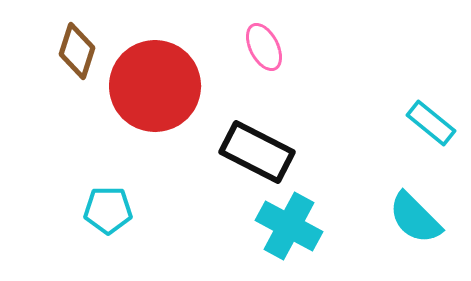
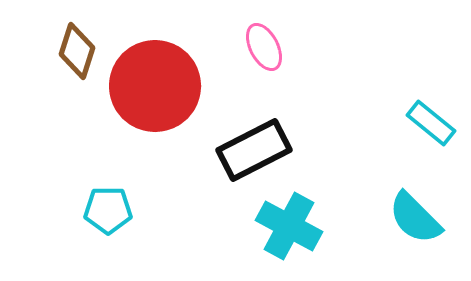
black rectangle: moved 3 px left, 2 px up; rotated 54 degrees counterclockwise
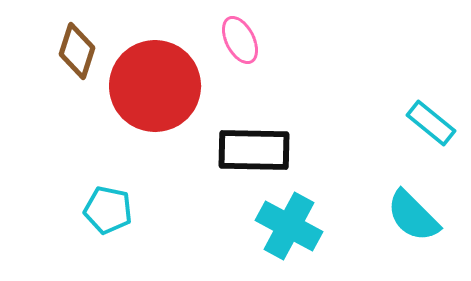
pink ellipse: moved 24 px left, 7 px up
black rectangle: rotated 28 degrees clockwise
cyan pentagon: rotated 12 degrees clockwise
cyan semicircle: moved 2 px left, 2 px up
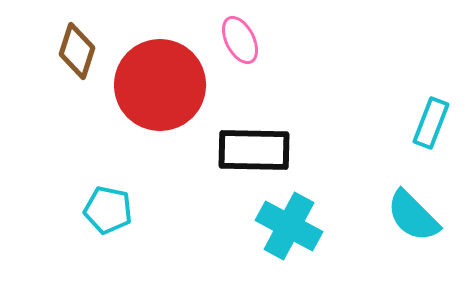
red circle: moved 5 px right, 1 px up
cyan rectangle: rotated 72 degrees clockwise
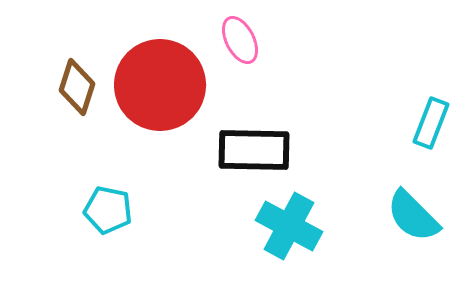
brown diamond: moved 36 px down
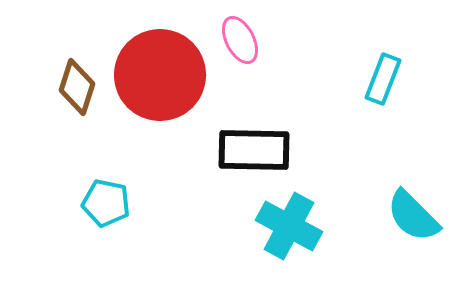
red circle: moved 10 px up
cyan rectangle: moved 48 px left, 44 px up
cyan pentagon: moved 2 px left, 7 px up
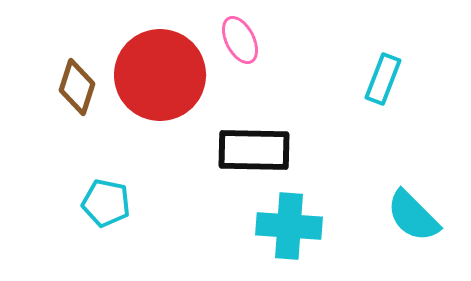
cyan cross: rotated 24 degrees counterclockwise
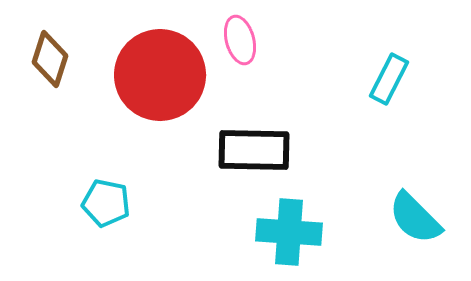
pink ellipse: rotated 12 degrees clockwise
cyan rectangle: moved 6 px right; rotated 6 degrees clockwise
brown diamond: moved 27 px left, 28 px up
cyan semicircle: moved 2 px right, 2 px down
cyan cross: moved 6 px down
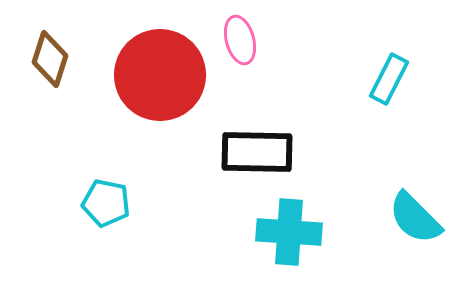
black rectangle: moved 3 px right, 2 px down
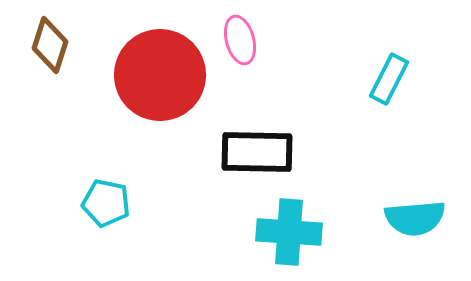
brown diamond: moved 14 px up
cyan semicircle: rotated 50 degrees counterclockwise
